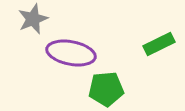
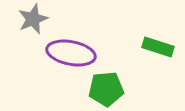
green rectangle: moved 1 px left, 3 px down; rotated 44 degrees clockwise
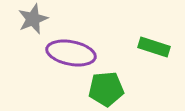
green rectangle: moved 4 px left
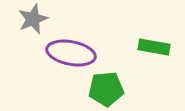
green rectangle: rotated 8 degrees counterclockwise
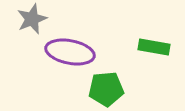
gray star: moved 1 px left
purple ellipse: moved 1 px left, 1 px up
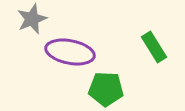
green rectangle: rotated 48 degrees clockwise
green pentagon: rotated 8 degrees clockwise
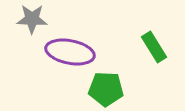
gray star: rotated 24 degrees clockwise
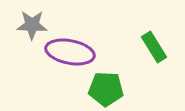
gray star: moved 6 px down
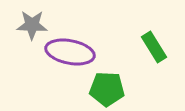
green pentagon: moved 1 px right
